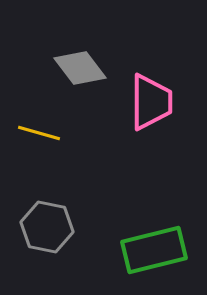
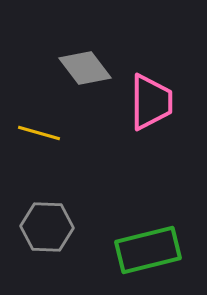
gray diamond: moved 5 px right
gray hexagon: rotated 9 degrees counterclockwise
green rectangle: moved 6 px left
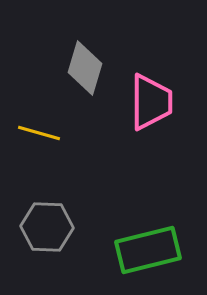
gray diamond: rotated 54 degrees clockwise
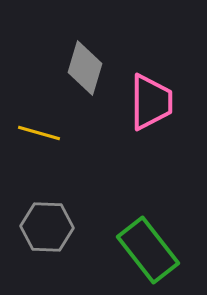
green rectangle: rotated 66 degrees clockwise
